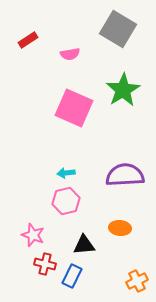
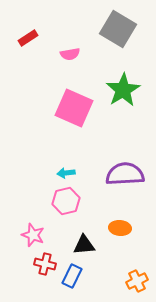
red rectangle: moved 2 px up
purple semicircle: moved 1 px up
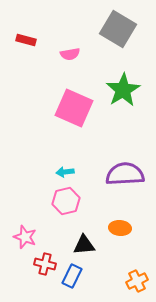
red rectangle: moved 2 px left, 2 px down; rotated 48 degrees clockwise
cyan arrow: moved 1 px left, 1 px up
pink star: moved 8 px left, 2 px down
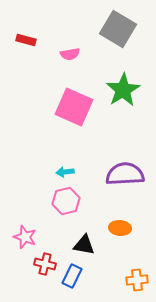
pink square: moved 1 px up
black triangle: rotated 15 degrees clockwise
orange cross: moved 1 px up; rotated 20 degrees clockwise
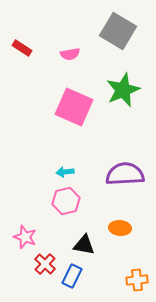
gray square: moved 2 px down
red rectangle: moved 4 px left, 8 px down; rotated 18 degrees clockwise
green star: rotated 8 degrees clockwise
red cross: rotated 30 degrees clockwise
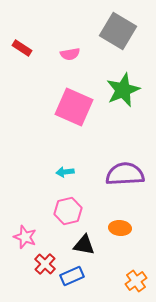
pink hexagon: moved 2 px right, 10 px down
blue rectangle: rotated 40 degrees clockwise
orange cross: moved 1 px left, 1 px down; rotated 30 degrees counterclockwise
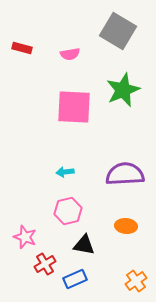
red rectangle: rotated 18 degrees counterclockwise
pink square: rotated 21 degrees counterclockwise
orange ellipse: moved 6 px right, 2 px up
red cross: rotated 15 degrees clockwise
blue rectangle: moved 3 px right, 3 px down
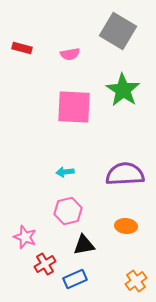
green star: rotated 16 degrees counterclockwise
black triangle: rotated 20 degrees counterclockwise
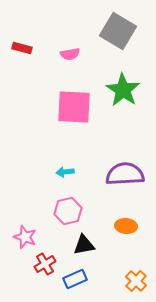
orange cross: rotated 10 degrees counterclockwise
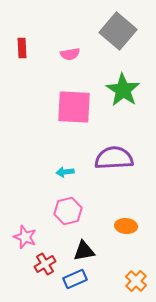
gray square: rotated 9 degrees clockwise
red rectangle: rotated 72 degrees clockwise
purple semicircle: moved 11 px left, 16 px up
black triangle: moved 6 px down
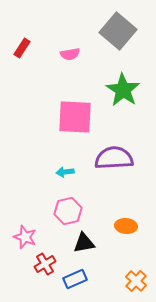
red rectangle: rotated 36 degrees clockwise
pink square: moved 1 px right, 10 px down
black triangle: moved 8 px up
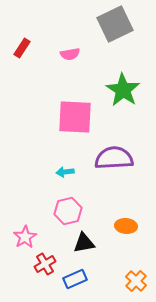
gray square: moved 3 px left, 7 px up; rotated 24 degrees clockwise
pink star: rotated 20 degrees clockwise
